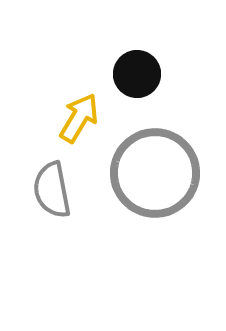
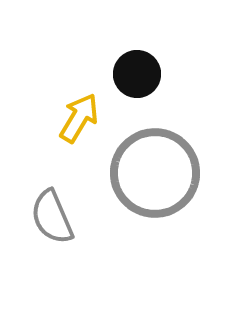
gray semicircle: moved 27 px down; rotated 12 degrees counterclockwise
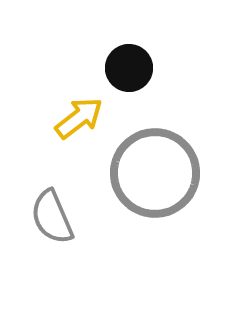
black circle: moved 8 px left, 6 px up
yellow arrow: rotated 21 degrees clockwise
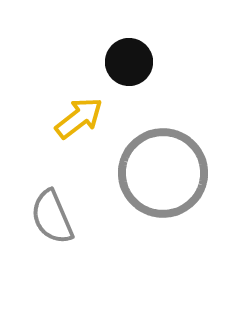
black circle: moved 6 px up
gray circle: moved 8 px right
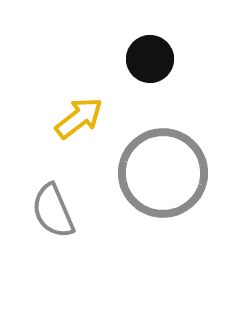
black circle: moved 21 px right, 3 px up
gray semicircle: moved 1 px right, 6 px up
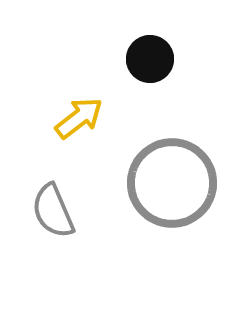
gray circle: moved 9 px right, 10 px down
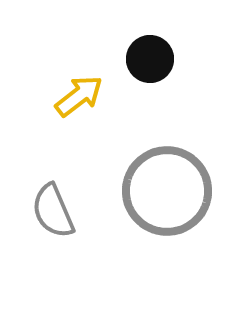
yellow arrow: moved 22 px up
gray circle: moved 5 px left, 8 px down
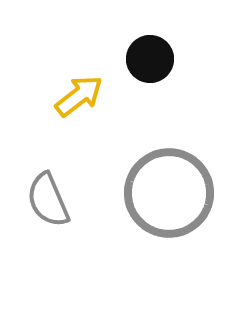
gray circle: moved 2 px right, 2 px down
gray semicircle: moved 5 px left, 11 px up
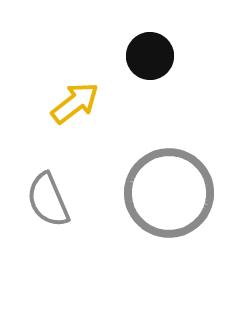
black circle: moved 3 px up
yellow arrow: moved 4 px left, 7 px down
